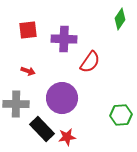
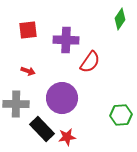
purple cross: moved 2 px right, 1 px down
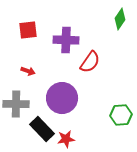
red star: moved 1 px left, 2 px down
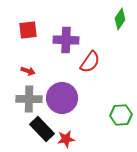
gray cross: moved 13 px right, 5 px up
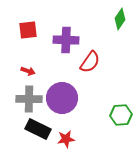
black rectangle: moved 4 px left; rotated 20 degrees counterclockwise
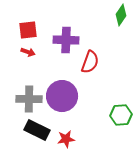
green diamond: moved 1 px right, 4 px up
red semicircle: rotated 15 degrees counterclockwise
red arrow: moved 19 px up
purple circle: moved 2 px up
black rectangle: moved 1 px left, 1 px down
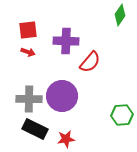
green diamond: moved 1 px left
purple cross: moved 1 px down
red semicircle: rotated 20 degrees clockwise
green hexagon: moved 1 px right
black rectangle: moved 2 px left, 1 px up
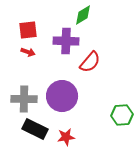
green diamond: moved 37 px left; rotated 25 degrees clockwise
gray cross: moved 5 px left
red star: moved 2 px up
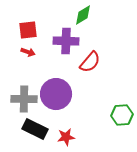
purple circle: moved 6 px left, 2 px up
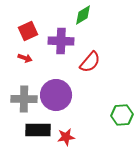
red square: moved 1 px down; rotated 18 degrees counterclockwise
purple cross: moved 5 px left
red arrow: moved 3 px left, 6 px down
purple circle: moved 1 px down
black rectangle: moved 3 px right, 1 px down; rotated 25 degrees counterclockwise
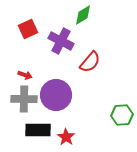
red square: moved 2 px up
purple cross: rotated 25 degrees clockwise
red arrow: moved 17 px down
red star: rotated 30 degrees counterclockwise
